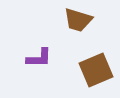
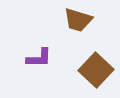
brown square: rotated 24 degrees counterclockwise
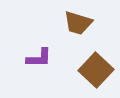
brown trapezoid: moved 3 px down
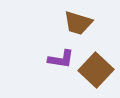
purple L-shape: moved 22 px right, 1 px down; rotated 8 degrees clockwise
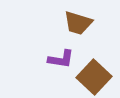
brown square: moved 2 px left, 7 px down
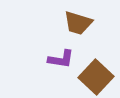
brown square: moved 2 px right
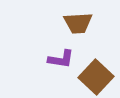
brown trapezoid: rotated 20 degrees counterclockwise
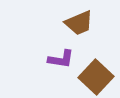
brown trapezoid: moved 1 px right; rotated 20 degrees counterclockwise
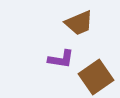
brown square: rotated 12 degrees clockwise
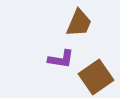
brown trapezoid: rotated 44 degrees counterclockwise
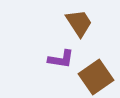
brown trapezoid: rotated 56 degrees counterclockwise
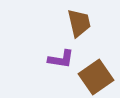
brown trapezoid: rotated 20 degrees clockwise
